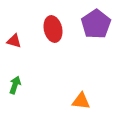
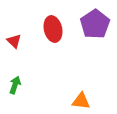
purple pentagon: moved 1 px left
red triangle: rotated 28 degrees clockwise
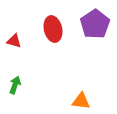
red triangle: rotated 28 degrees counterclockwise
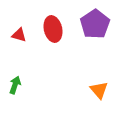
red triangle: moved 5 px right, 6 px up
orange triangle: moved 18 px right, 11 px up; rotated 42 degrees clockwise
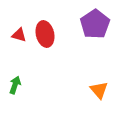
red ellipse: moved 8 px left, 5 px down
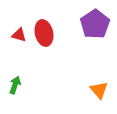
red ellipse: moved 1 px left, 1 px up
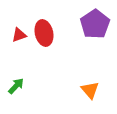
red triangle: rotated 35 degrees counterclockwise
green arrow: moved 1 px right, 1 px down; rotated 24 degrees clockwise
orange triangle: moved 9 px left
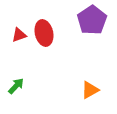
purple pentagon: moved 3 px left, 4 px up
orange triangle: rotated 42 degrees clockwise
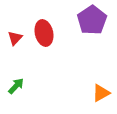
red triangle: moved 4 px left, 3 px down; rotated 28 degrees counterclockwise
orange triangle: moved 11 px right, 3 px down
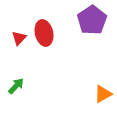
red triangle: moved 4 px right
orange triangle: moved 2 px right, 1 px down
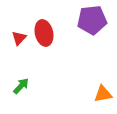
purple pentagon: rotated 28 degrees clockwise
green arrow: moved 5 px right
orange triangle: rotated 18 degrees clockwise
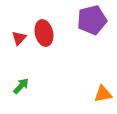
purple pentagon: rotated 8 degrees counterclockwise
